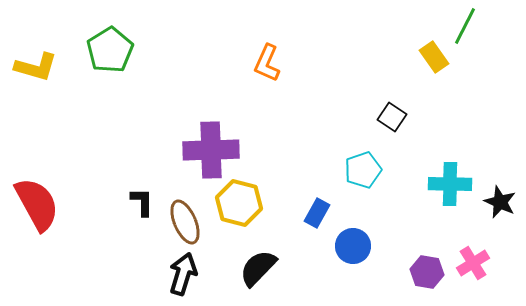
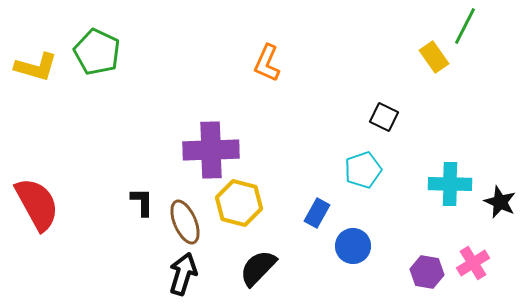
green pentagon: moved 13 px left, 2 px down; rotated 15 degrees counterclockwise
black square: moved 8 px left; rotated 8 degrees counterclockwise
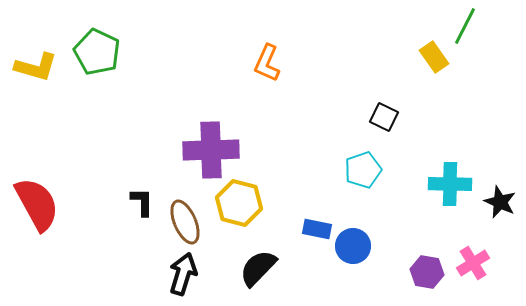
blue rectangle: moved 16 px down; rotated 72 degrees clockwise
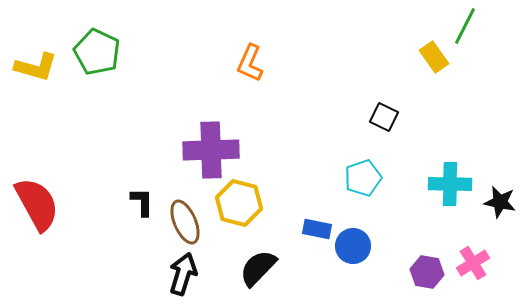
orange L-shape: moved 17 px left
cyan pentagon: moved 8 px down
black star: rotated 12 degrees counterclockwise
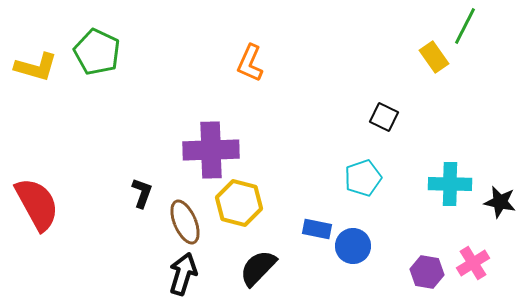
black L-shape: moved 9 px up; rotated 20 degrees clockwise
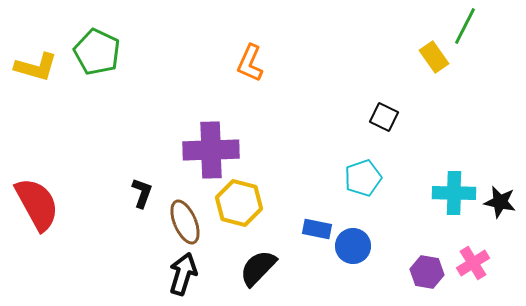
cyan cross: moved 4 px right, 9 px down
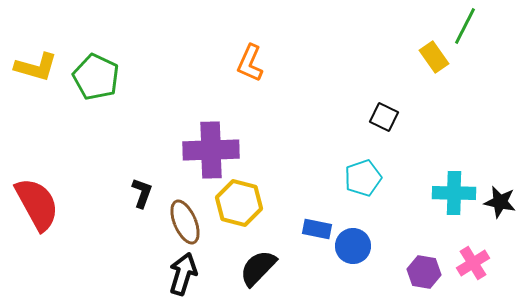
green pentagon: moved 1 px left, 25 px down
purple hexagon: moved 3 px left
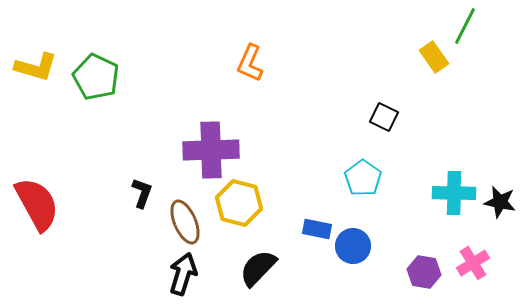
cyan pentagon: rotated 18 degrees counterclockwise
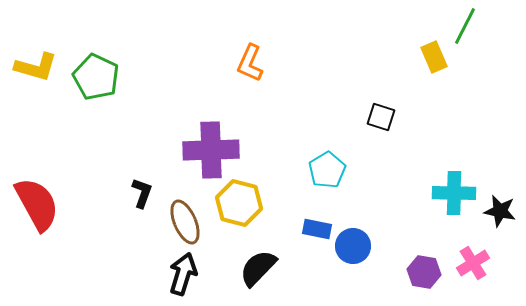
yellow rectangle: rotated 12 degrees clockwise
black square: moved 3 px left; rotated 8 degrees counterclockwise
cyan pentagon: moved 36 px left, 8 px up; rotated 6 degrees clockwise
black star: moved 9 px down
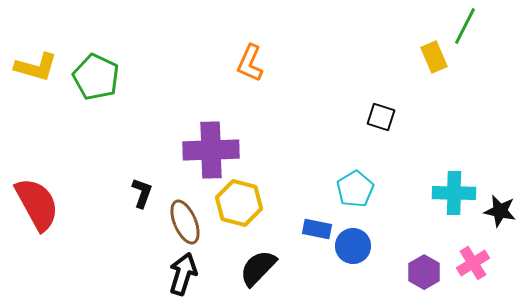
cyan pentagon: moved 28 px right, 19 px down
purple hexagon: rotated 20 degrees clockwise
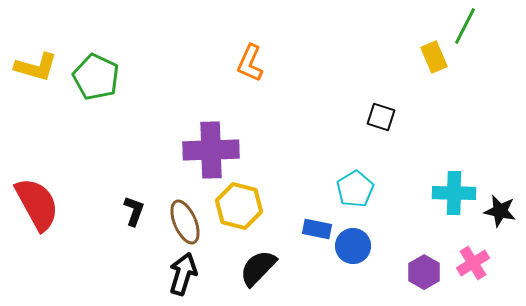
black L-shape: moved 8 px left, 18 px down
yellow hexagon: moved 3 px down
